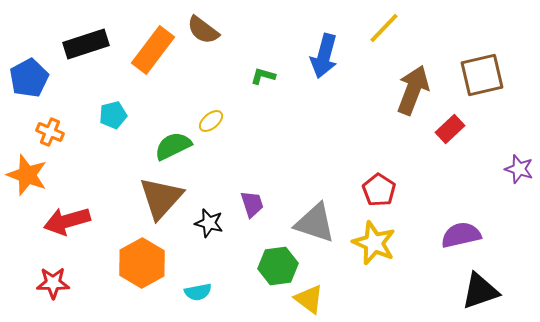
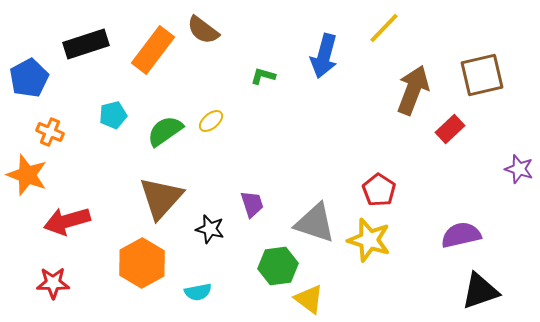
green semicircle: moved 8 px left, 15 px up; rotated 9 degrees counterclockwise
black star: moved 1 px right, 6 px down
yellow star: moved 5 px left, 3 px up; rotated 6 degrees counterclockwise
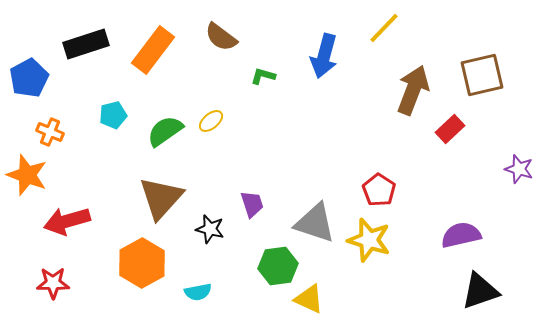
brown semicircle: moved 18 px right, 7 px down
yellow triangle: rotated 12 degrees counterclockwise
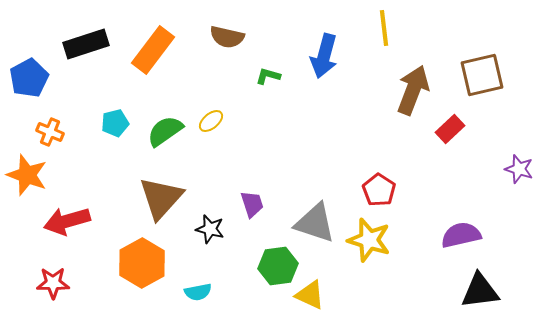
yellow line: rotated 51 degrees counterclockwise
brown semicircle: moved 6 px right; rotated 24 degrees counterclockwise
green L-shape: moved 5 px right
cyan pentagon: moved 2 px right, 8 px down
black triangle: rotated 12 degrees clockwise
yellow triangle: moved 1 px right, 4 px up
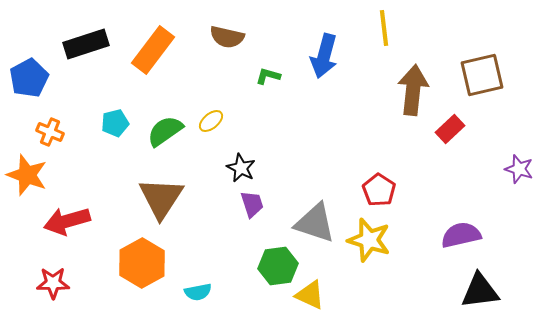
brown arrow: rotated 15 degrees counterclockwise
brown triangle: rotated 9 degrees counterclockwise
black star: moved 31 px right, 61 px up; rotated 12 degrees clockwise
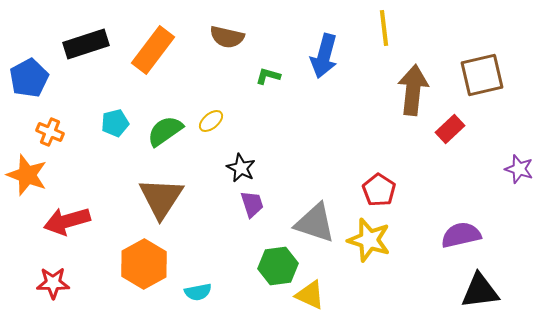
orange hexagon: moved 2 px right, 1 px down
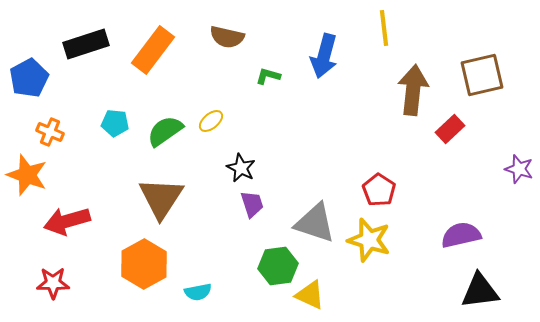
cyan pentagon: rotated 20 degrees clockwise
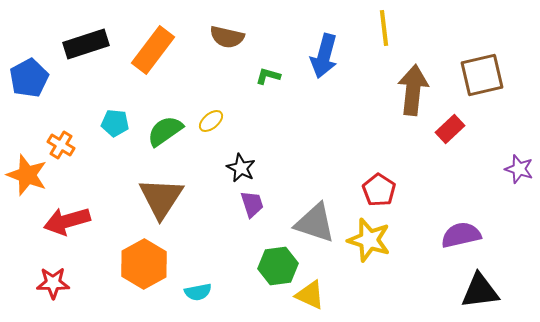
orange cross: moved 11 px right, 13 px down; rotated 8 degrees clockwise
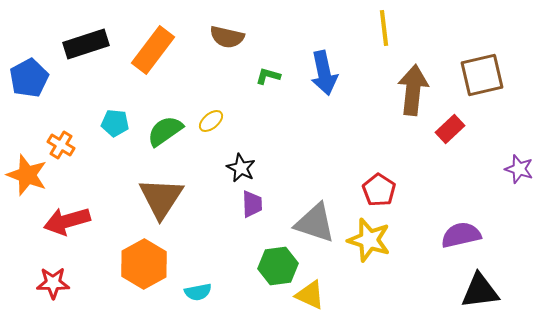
blue arrow: moved 17 px down; rotated 27 degrees counterclockwise
purple trapezoid: rotated 16 degrees clockwise
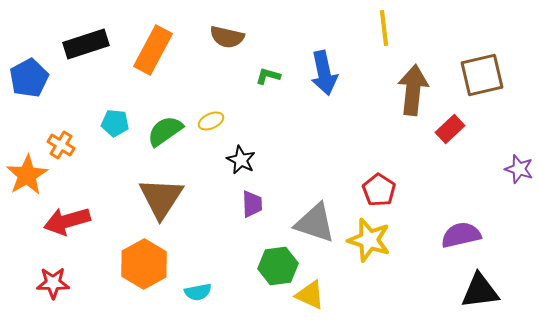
orange rectangle: rotated 9 degrees counterclockwise
yellow ellipse: rotated 15 degrees clockwise
black star: moved 8 px up
orange star: rotated 21 degrees clockwise
